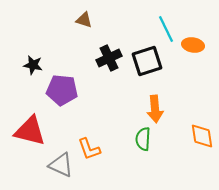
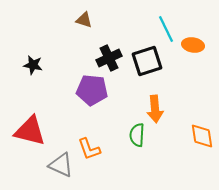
purple pentagon: moved 30 px right
green semicircle: moved 6 px left, 4 px up
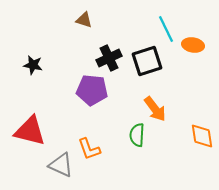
orange arrow: rotated 32 degrees counterclockwise
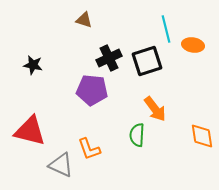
cyan line: rotated 12 degrees clockwise
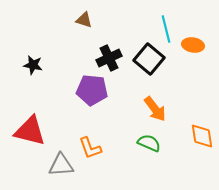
black square: moved 2 px right, 2 px up; rotated 32 degrees counterclockwise
green semicircle: moved 12 px right, 8 px down; rotated 110 degrees clockwise
orange L-shape: moved 1 px right, 1 px up
gray triangle: rotated 28 degrees counterclockwise
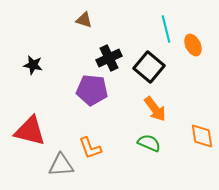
orange ellipse: rotated 55 degrees clockwise
black square: moved 8 px down
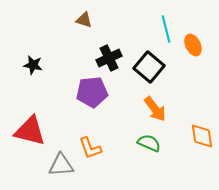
purple pentagon: moved 2 px down; rotated 12 degrees counterclockwise
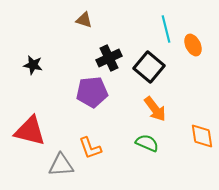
green semicircle: moved 2 px left
